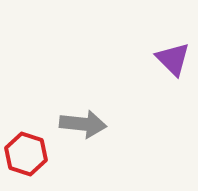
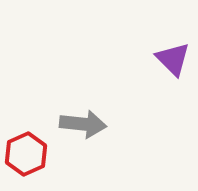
red hexagon: rotated 18 degrees clockwise
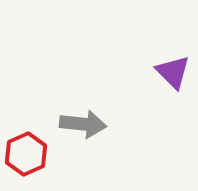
purple triangle: moved 13 px down
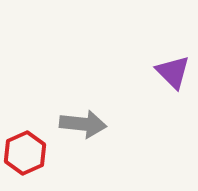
red hexagon: moved 1 px left, 1 px up
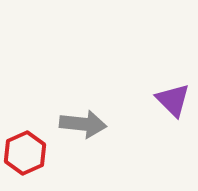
purple triangle: moved 28 px down
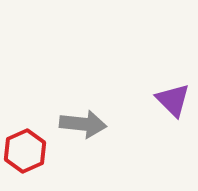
red hexagon: moved 2 px up
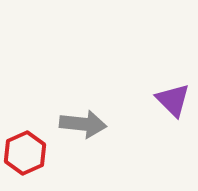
red hexagon: moved 2 px down
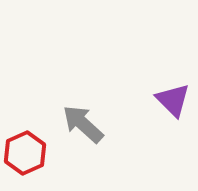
gray arrow: rotated 144 degrees counterclockwise
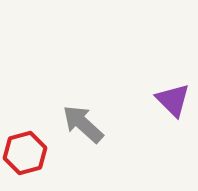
red hexagon: rotated 9 degrees clockwise
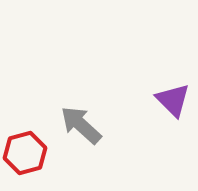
gray arrow: moved 2 px left, 1 px down
